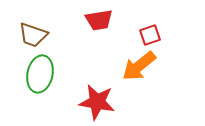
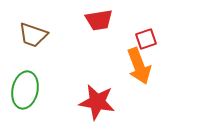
red square: moved 4 px left, 4 px down
orange arrow: rotated 72 degrees counterclockwise
green ellipse: moved 15 px left, 16 px down
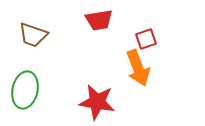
orange arrow: moved 1 px left, 2 px down
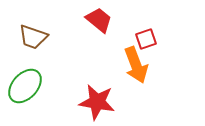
red trapezoid: rotated 132 degrees counterclockwise
brown trapezoid: moved 2 px down
orange arrow: moved 2 px left, 3 px up
green ellipse: moved 4 px up; rotated 30 degrees clockwise
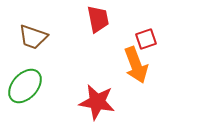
red trapezoid: moved 1 px left, 1 px up; rotated 40 degrees clockwise
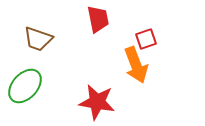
brown trapezoid: moved 5 px right, 2 px down
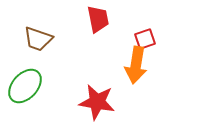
red square: moved 1 px left
orange arrow: rotated 30 degrees clockwise
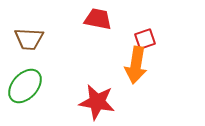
red trapezoid: rotated 68 degrees counterclockwise
brown trapezoid: moved 9 px left; rotated 16 degrees counterclockwise
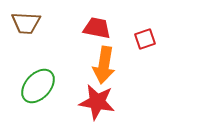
red trapezoid: moved 1 px left, 9 px down
brown trapezoid: moved 3 px left, 16 px up
orange arrow: moved 32 px left
green ellipse: moved 13 px right
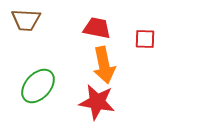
brown trapezoid: moved 3 px up
red square: rotated 20 degrees clockwise
orange arrow: rotated 21 degrees counterclockwise
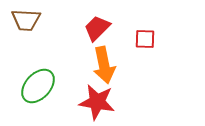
red trapezoid: rotated 56 degrees counterclockwise
